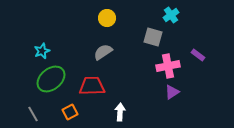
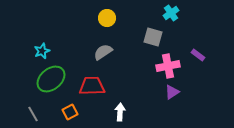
cyan cross: moved 2 px up
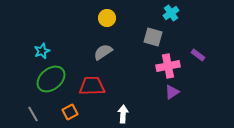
white arrow: moved 3 px right, 2 px down
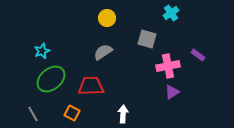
gray square: moved 6 px left, 2 px down
red trapezoid: moved 1 px left
orange square: moved 2 px right, 1 px down; rotated 35 degrees counterclockwise
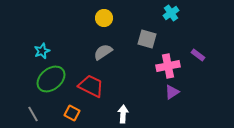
yellow circle: moved 3 px left
red trapezoid: rotated 28 degrees clockwise
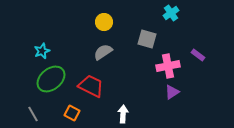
yellow circle: moved 4 px down
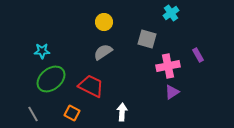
cyan star: rotated 21 degrees clockwise
purple rectangle: rotated 24 degrees clockwise
white arrow: moved 1 px left, 2 px up
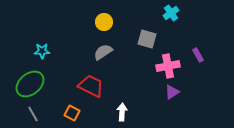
green ellipse: moved 21 px left, 5 px down
